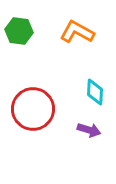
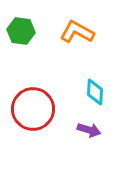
green hexagon: moved 2 px right
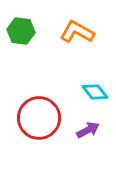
cyan diamond: rotated 40 degrees counterclockwise
red circle: moved 6 px right, 9 px down
purple arrow: moved 1 px left; rotated 45 degrees counterclockwise
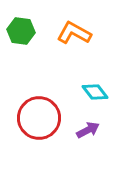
orange L-shape: moved 3 px left, 1 px down
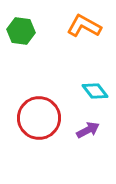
orange L-shape: moved 10 px right, 7 px up
cyan diamond: moved 1 px up
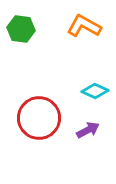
green hexagon: moved 2 px up
cyan diamond: rotated 28 degrees counterclockwise
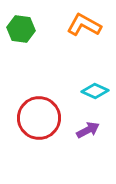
orange L-shape: moved 1 px up
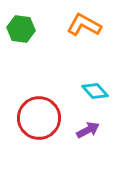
cyan diamond: rotated 24 degrees clockwise
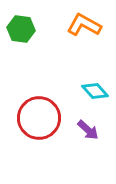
purple arrow: rotated 70 degrees clockwise
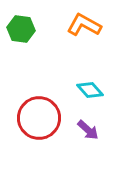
cyan diamond: moved 5 px left, 1 px up
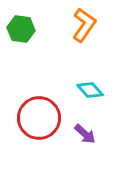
orange L-shape: rotated 96 degrees clockwise
purple arrow: moved 3 px left, 4 px down
